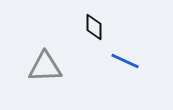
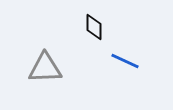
gray triangle: moved 1 px down
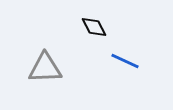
black diamond: rotated 28 degrees counterclockwise
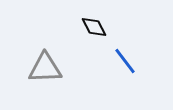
blue line: rotated 28 degrees clockwise
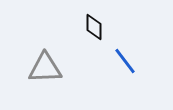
black diamond: rotated 28 degrees clockwise
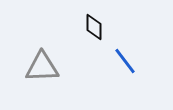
gray triangle: moved 3 px left, 1 px up
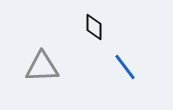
blue line: moved 6 px down
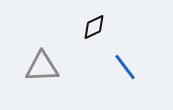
black diamond: rotated 64 degrees clockwise
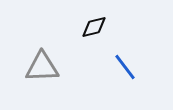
black diamond: rotated 12 degrees clockwise
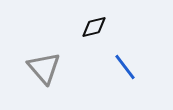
gray triangle: moved 2 px right, 1 px down; rotated 51 degrees clockwise
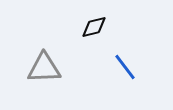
gray triangle: rotated 51 degrees counterclockwise
